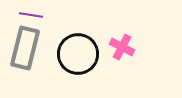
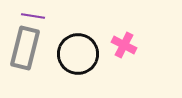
purple line: moved 2 px right, 1 px down
pink cross: moved 2 px right, 2 px up
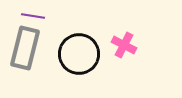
black circle: moved 1 px right
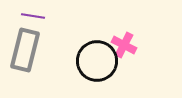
gray rectangle: moved 2 px down
black circle: moved 18 px right, 7 px down
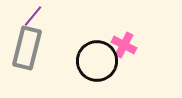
purple line: rotated 60 degrees counterclockwise
gray rectangle: moved 2 px right, 2 px up
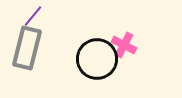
black circle: moved 2 px up
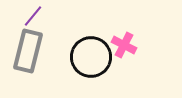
gray rectangle: moved 1 px right, 3 px down
black circle: moved 6 px left, 2 px up
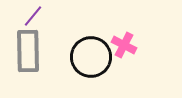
gray rectangle: rotated 15 degrees counterclockwise
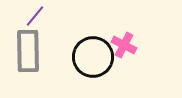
purple line: moved 2 px right
black circle: moved 2 px right
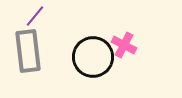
gray rectangle: rotated 6 degrees counterclockwise
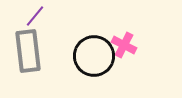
black circle: moved 1 px right, 1 px up
